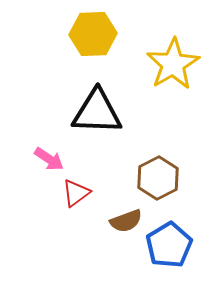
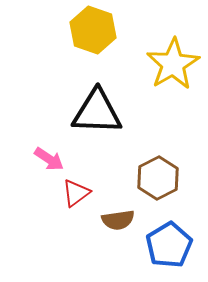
yellow hexagon: moved 4 px up; rotated 21 degrees clockwise
brown semicircle: moved 8 px left, 1 px up; rotated 12 degrees clockwise
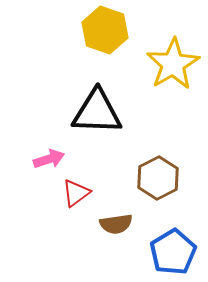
yellow hexagon: moved 12 px right
pink arrow: rotated 52 degrees counterclockwise
brown semicircle: moved 2 px left, 4 px down
blue pentagon: moved 4 px right, 7 px down
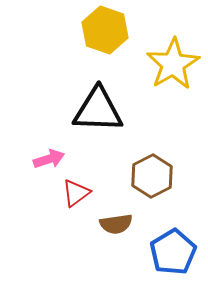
black triangle: moved 1 px right, 2 px up
brown hexagon: moved 6 px left, 2 px up
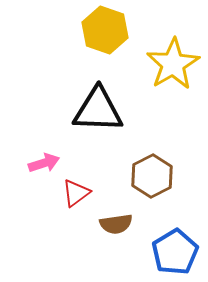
pink arrow: moved 5 px left, 4 px down
blue pentagon: moved 2 px right
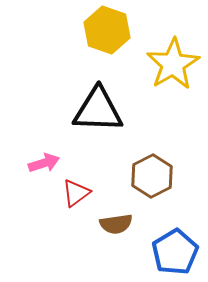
yellow hexagon: moved 2 px right
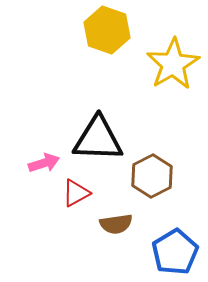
black triangle: moved 29 px down
red triangle: rotated 8 degrees clockwise
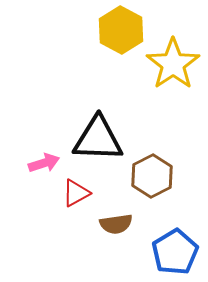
yellow hexagon: moved 14 px right; rotated 9 degrees clockwise
yellow star: rotated 4 degrees counterclockwise
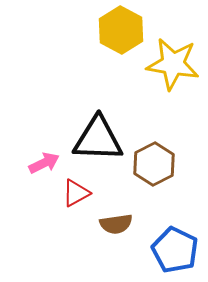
yellow star: rotated 28 degrees counterclockwise
pink arrow: rotated 8 degrees counterclockwise
brown hexagon: moved 2 px right, 12 px up
blue pentagon: moved 2 px up; rotated 15 degrees counterclockwise
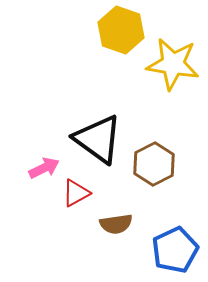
yellow hexagon: rotated 9 degrees counterclockwise
black triangle: rotated 34 degrees clockwise
pink arrow: moved 5 px down
blue pentagon: rotated 21 degrees clockwise
